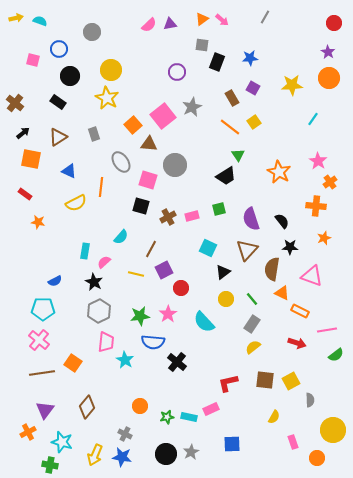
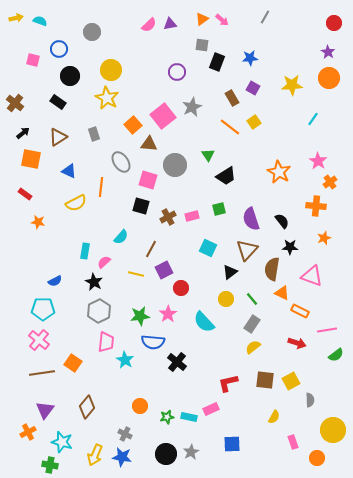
green triangle at (238, 155): moved 30 px left
black triangle at (223, 272): moved 7 px right
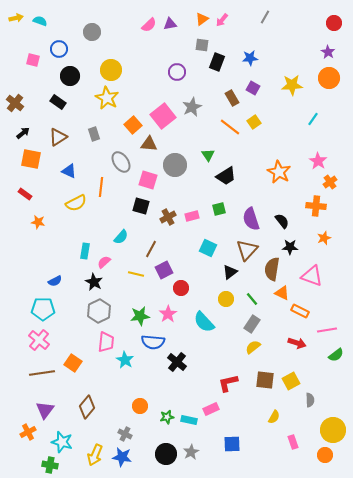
pink arrow at (222, 20): rotated 88 degrees clockwise
cyan rectangle at (189, 417): moved 3 px down
orange circle at (317, 458): moved 8 px right, 3 px up
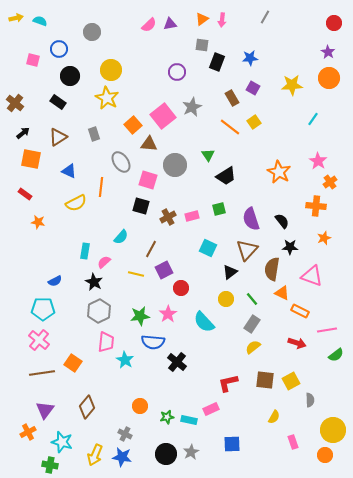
pink arrow at (222, 20): rotated 32 degrees counterclockwise
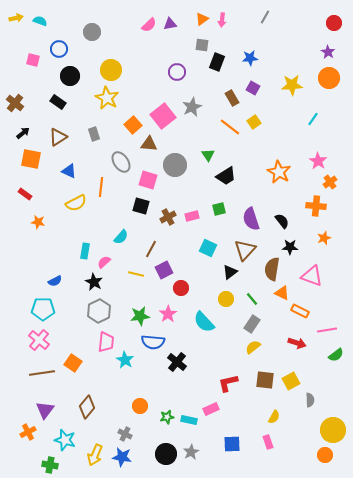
brown triangle at (247, 250): moved 2 px left
cyan star at (62, 442): moved 3 px right, 2 px up
pink rectangle at (293, 442): moved 25 px left
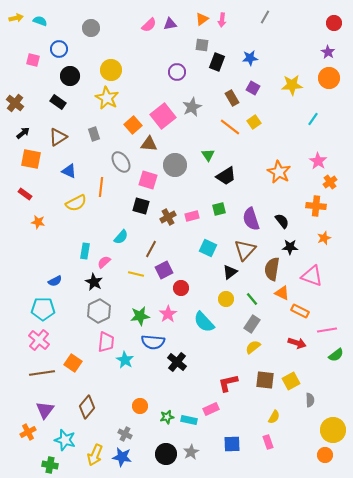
gray circle at (92, 32): moved 1 px left, 4 px up
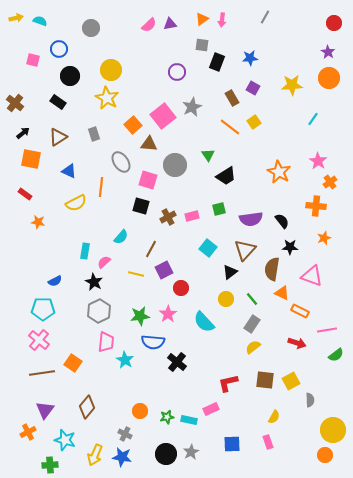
purple semicircle at (251, 219): rotated 80 degrees counterclockwise
cyan square at (208, 248): rotated 12 degrees clockwise
orange circle at (140, 406): moved 5 px down
green cross at (50, 465): rotated 14 degrees counterclockwise
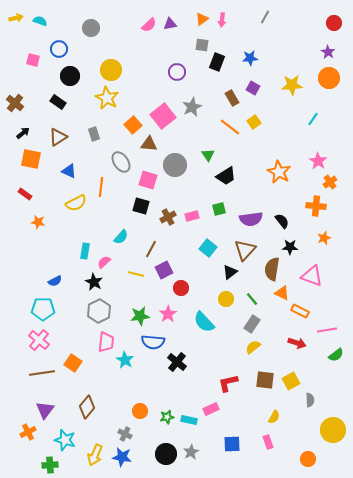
orange circle at (325, 455): moved 17 px left, 4 px down
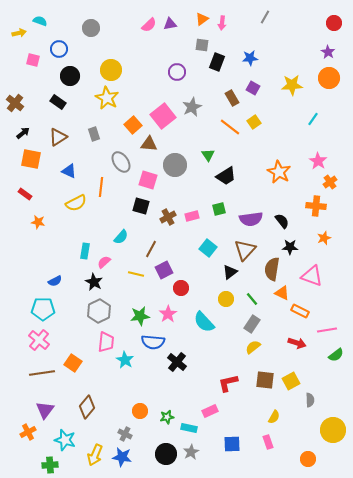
yellow arrow at (16, 18): moved 3 px right, 15 px down
pink arrow at (222, 20): moved 3 px down
pink rectangle at (211, 409): moved 1 px left, 2 px down
cyan rectangle at (189, 420): moved 8 px down
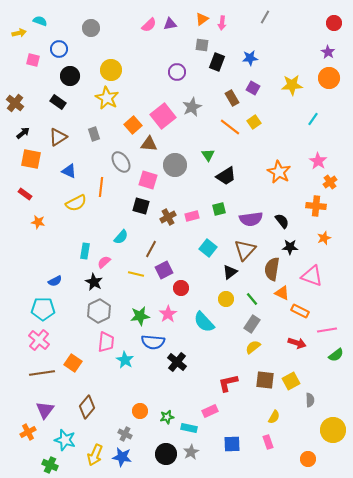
green cross at (50, 465): rotated 28 degrees clockwise
